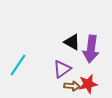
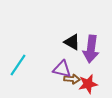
purple triangle: rotated 48 degrees clockwise
brown arrow: moved 7 px up
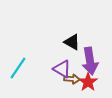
purple arrow: moved 1 px left, 12 px down; rotated 16 degrees counterclockwise
cyan line: moved 3 px down
purple triangle: rotated 18 degrees clockwise
red star: moved 2 px up; rotated 24 degrees counterclockwise
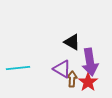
purple arrow: moved 1 px down
cyan line: rotated 50 degrees clockwise
brown arrow: rotated 91 degrees counterclockwise
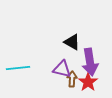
purple triangle: rotated 18 degrees counterclockwise
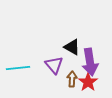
black triangle: moved 5 px down
purple triangle: moved 8 px left, 4 px up; rotated 36 degrees clockwise
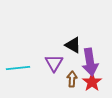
black triangle: moved 1 px right, 2 px up
purple triangle: moved 2 px up; rotated 12 degrees clockwise
red star: moved 4 px right
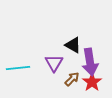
brown arrow: rotated 42 degrees clockwise
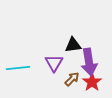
black triangle: rotated 36 degrees counterclockwise
purple arrow: moved 1 px left
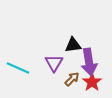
cyan line: rotated 30 degrees clockwise
